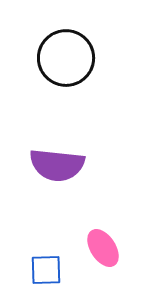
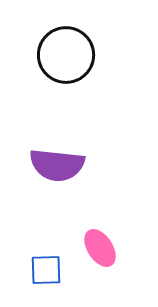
black circle: moved 3 px up
pink ellipse: moved 3 px left
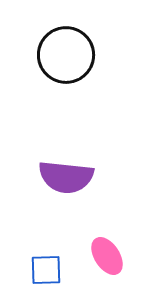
purple semicircle: moved 9 px right, 12 px down
pink ellipse: moved 7 px right, 8 px down
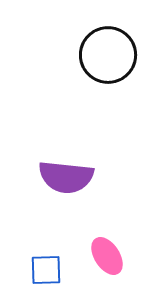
black circle: moved 42 px right
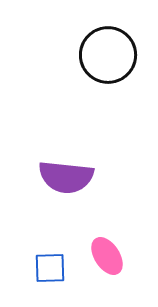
blue square: moved 4 px right, 2 px up
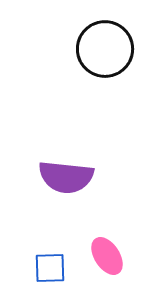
black circle: moved 3 px left, 6 px up
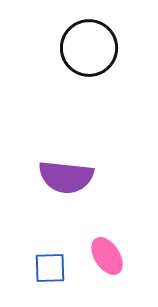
black circle: moved 16 px left, 1 px up
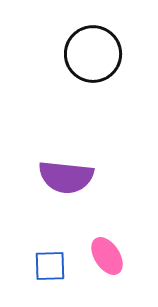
black circle: moved 4 px right, 6 px down
blue square: moved 2 px up
